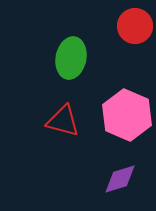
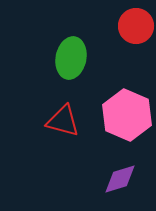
red circle: moved 1 px right
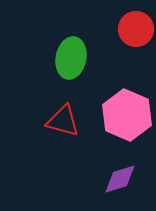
red circle: moved 3 px down
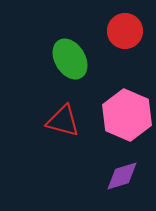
red circle: moved 11 px left, 2 px down
green ellipse: moved 1 px left, 1 px down; rotated 42 degrees counterclockwise
purple diamond: moved 2 px right, 3 px up
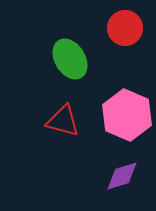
red circle: moved 3 px up
